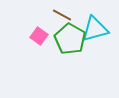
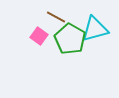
brown line: moved 6 px left, 2 px down
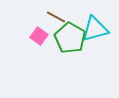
green pentagon: moved 1 px up
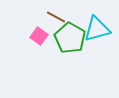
cyan triangle: moved 2 px right
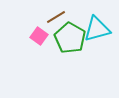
brown line: rotated 60 degrees counterclockwise
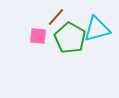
brown line: rotated 18 degrees counterclockwise
pink square: moved 1 px left; rotated 30 degrees counterclockwise
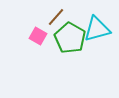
pink square: rotated 24 degrees clockwise
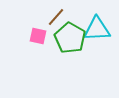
cyan triangle: rotated 12 degrees clockwise
pink square: rotated 18 degrees counterclockwise
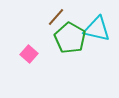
cyan triangle: rotated 16 degrees clockwise
pink square: moved 9 px left, 18 px down; rotated 30 degrees clockwise
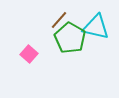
brown line: moved 3 px right, 3 px down
cyan triangle: moved 1 px left, 2 px up
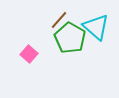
cyan triangle: rotated 28 degrees clockwise
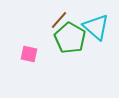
pink square: rotated 30 degrees counterclockwise
